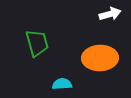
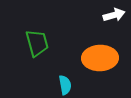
white arrow: moved 4 px right, 1 px down
cyan semicircle: moved 3 px right, 1 px down; rotated 84 degrees clockwise
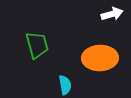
white arrow: moved 2 px left, 1 px up
green trapezoid: moved 2 px down
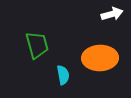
cyan semicircle: moved 2 px left, 10 px up
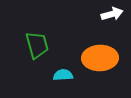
cyan semicircle: rotated 84 degrees counterclockwise
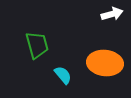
orange ellipse: moved 5 px right, 5 px down; rotated 8 degrees clockwise
cyan semicircle: rotated 54 degrees clockwise
